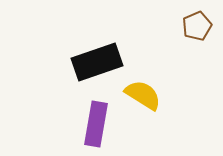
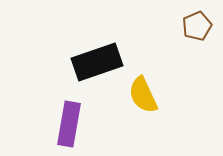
yellow semicircle: rotated 147 degrees counterclockwise
purple rectangle: moved 27 px left
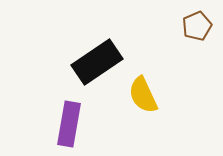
black rectangle: rotated 15 degrees counterclockwise
